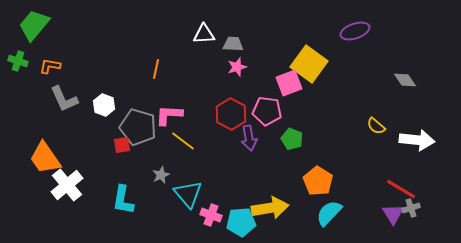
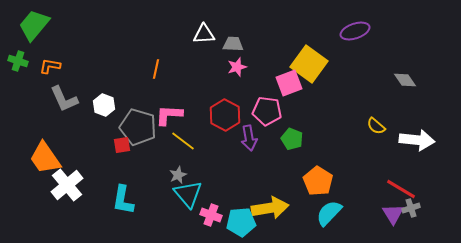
red hexagon: moved 6 px left, 1 px down
gray star: moved 17 px right
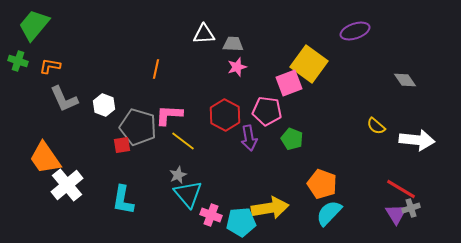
orange pentagon: moved 4 px right, 3 px down; rotated 12 degrees counterclockwise
purple triangle: moved 3 px right
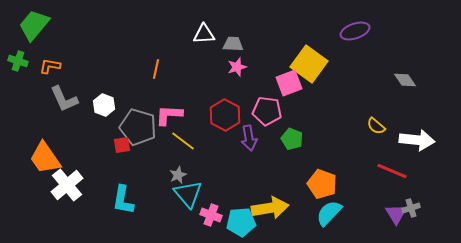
red line: moved 9 px left, 18 px up; rotated 8 degrees counterclockwise
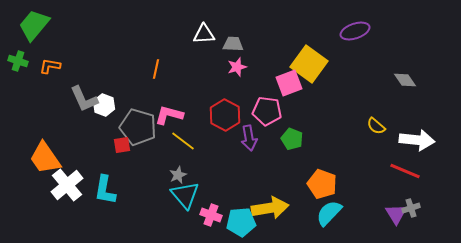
gray L-shape: moved 20 px right
pink L-shape: rotated 12 degrees clockwise
red line: moved 13 px right
cyan triangle: moved 3 px left, 1 px down
cyan L-shape: moved 18 px left, 10 px up
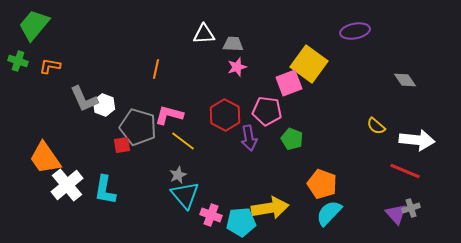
purple ellipse: rotated 8 degrees clockwise
purple triangle: rotated 10 degrees counterclockwise
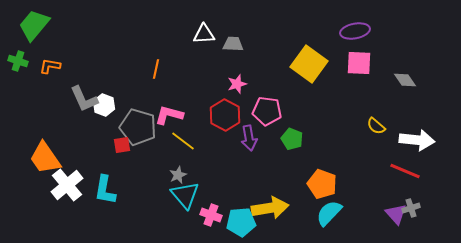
pink star: moved 17 px down
pink square: moved 70 px right, 20 px up; rotated 24 degrees clockwise
